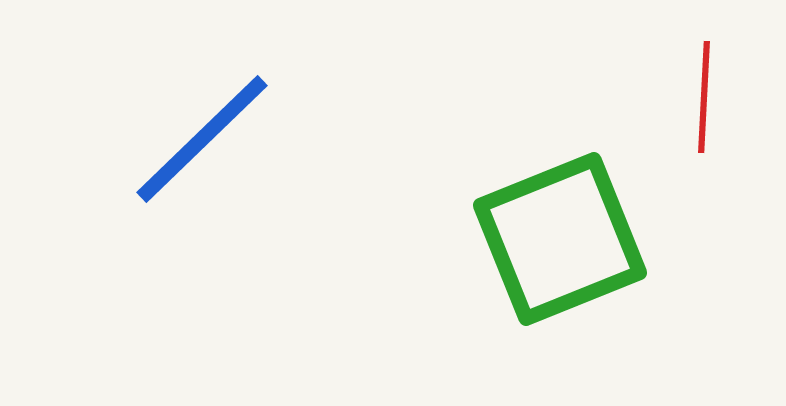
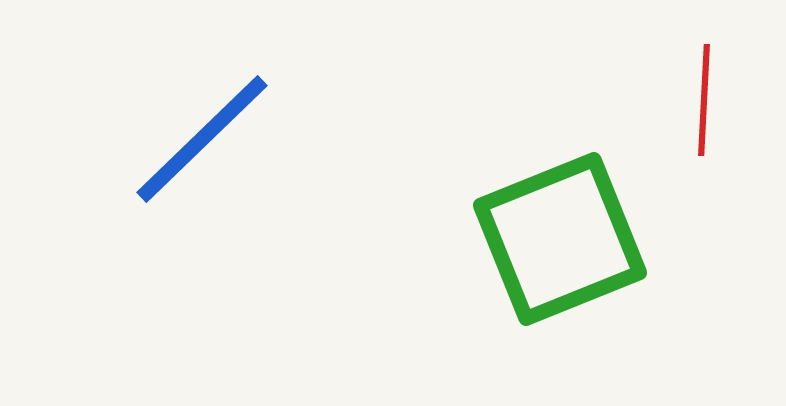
red line: moved 3 px down
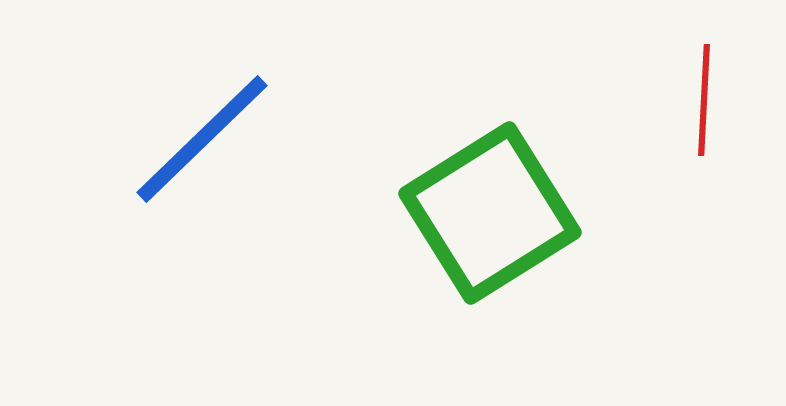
green square: moved 70 px left, 26 px up; rotated 10 degrees counterclockwise
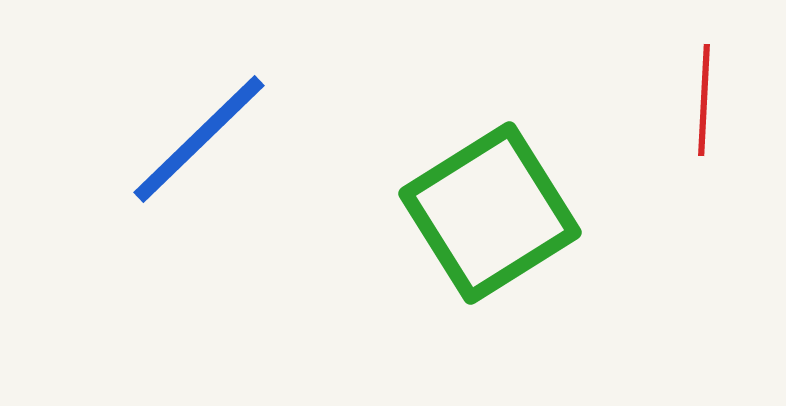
blue line: moved 3 px left
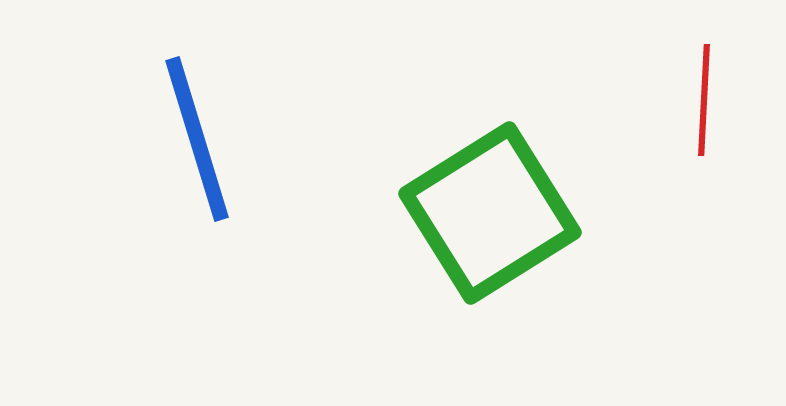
blue line: moved 2 px left; rotated 63 degrees counterclockwise
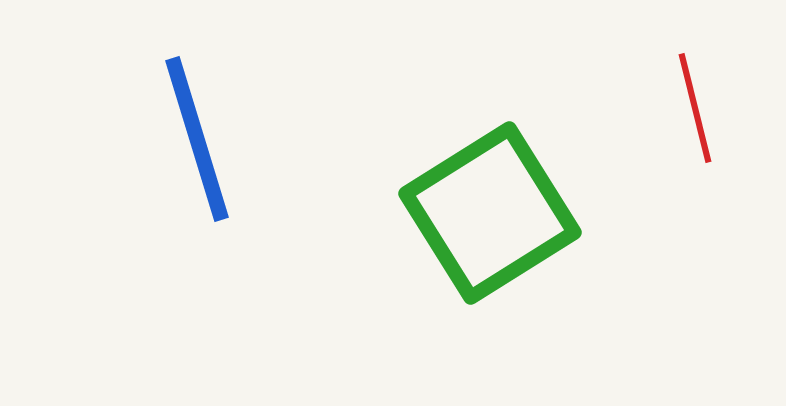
red line: moved 9 px left, 8 px down; rotated 17 degrees counterclockwise
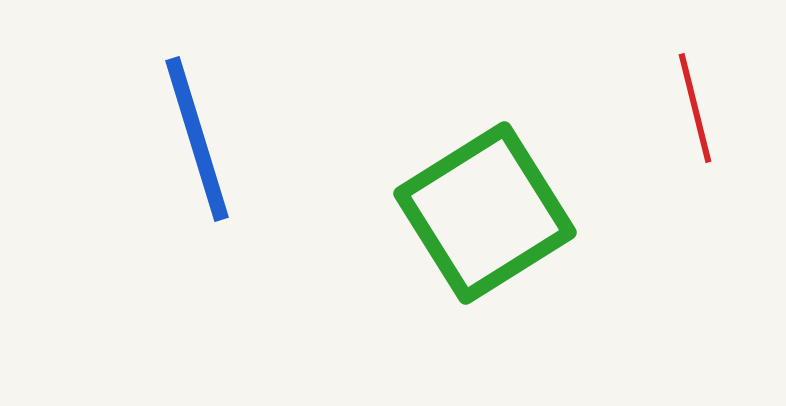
green square: moved 5 px left
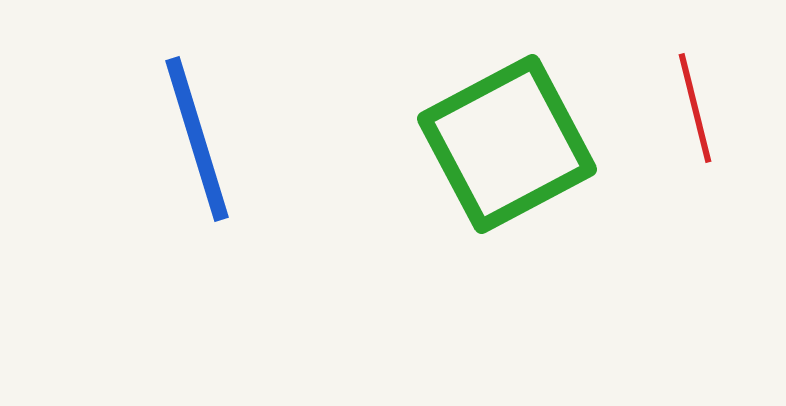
green square: moved 22 px right, 69 px up; rotated 4 degrees clockwise
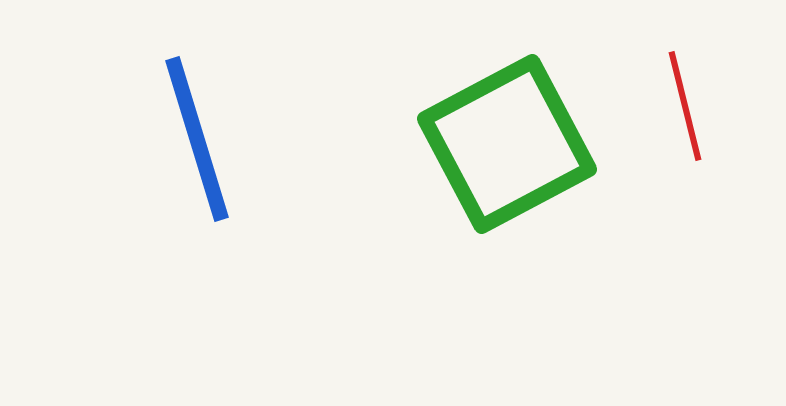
red line: moved 10 px left, 2 px up
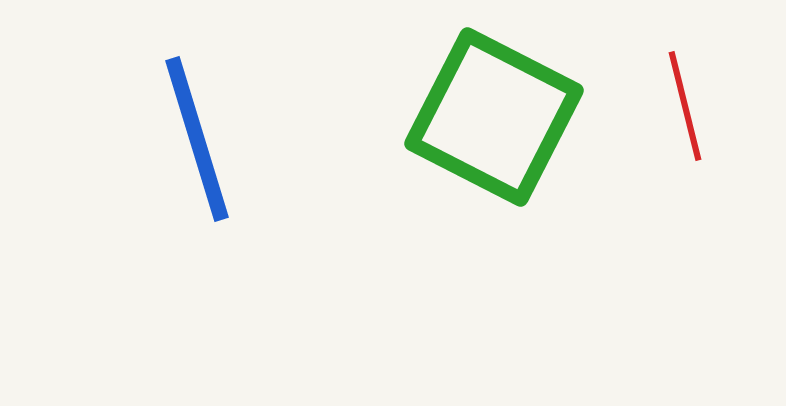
green square: moved 13 px left, 27 px up; rotated 35 degrees counterclockwise
